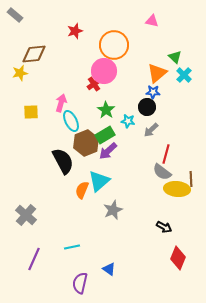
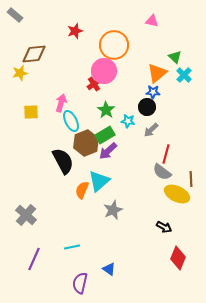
yellow ellipse: moved 5 px down; rotated 20 degrees clockwise
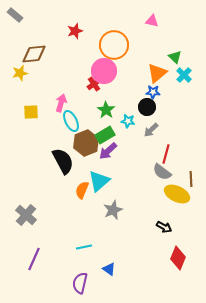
cyan line: moved 12 px right
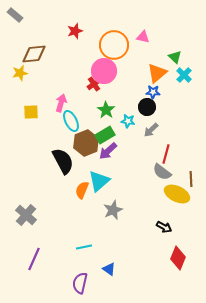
pink triangle: moved 9 px left, 16 px down
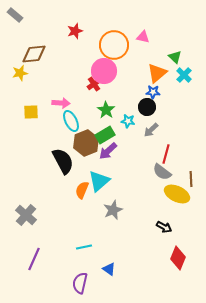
pink arrow: rotated 78 degrees clockwise
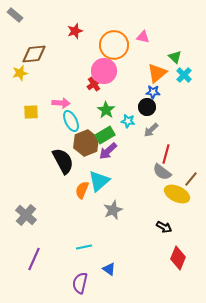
brown line: rotated 42 degrees clockwise
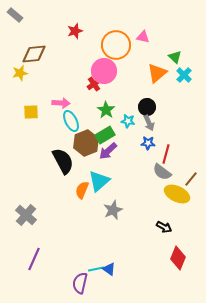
orange circle: moved 2 px right
blue star: moved 5 px left, 51 px down
gray arrow: moved 2 px left, 7 px up; rotated 70 degrees counterclockwise
cyan line: moved 12 px right, 22 px down
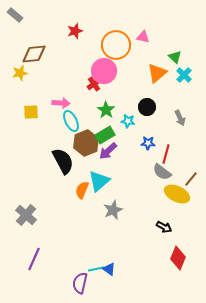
gray arrow: moved 31 px right, 5 px up
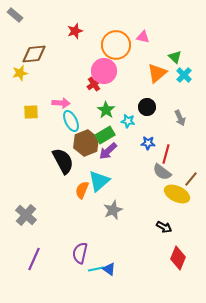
purple semicircle: moved 30 px up
